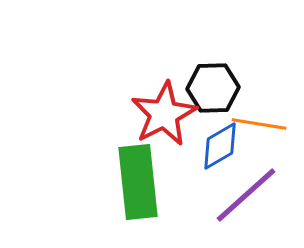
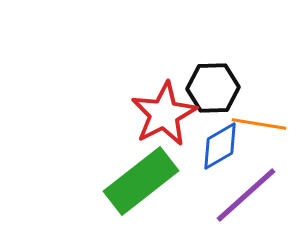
green rectangle: moved 3 px right, 1 px up; rotated 58 degrees clockwise
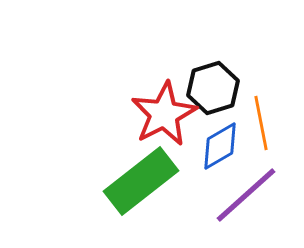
black hexagon: rotated 15 degrees counterclockwise
orange line: moved 2 px right, 1 px up; rotated 70 degrees clockwise
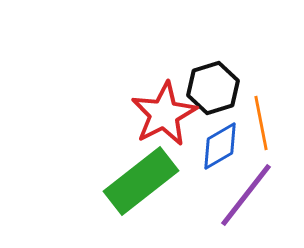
purple line: rotated 10 degrees counterclockwise
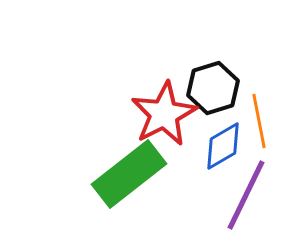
orange line: moved 2 px left, 2 px up
blue diamond: moved 3 px right
green rectangle: moved 12 px left, 7 px up
purple line: rotated 12 degrees counterclockwise
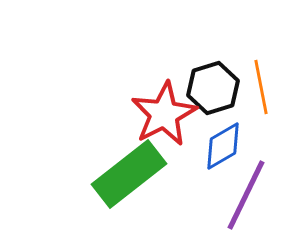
orange line: moved 2 px right, 34 px up
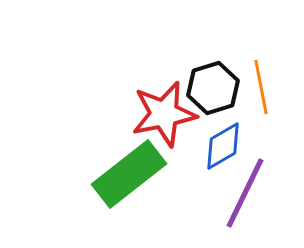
red star: rotated 16 degrees clockwise
purple line: moved 1 px left, 2 px up
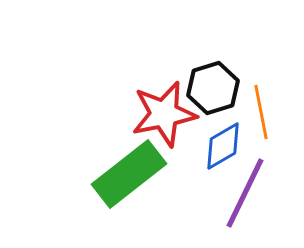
orange line: moved 25 px down
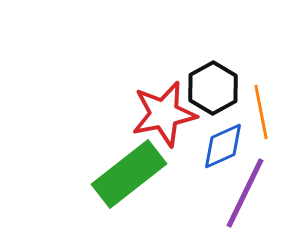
black hexagon: rotated 12 degrees counterclockwise
blue diamond: rotated 6 degrees clockwise
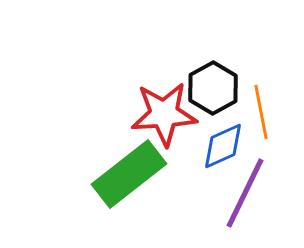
red star: rotated 8 degrees clockwise
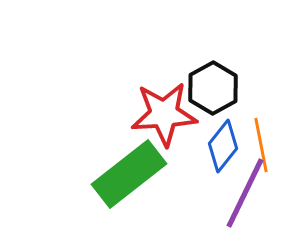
orange line: moved 33 px down
blue diamond: rotated 27 degrees counterclockwise
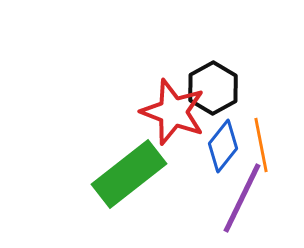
red star: moved 9 px right, 2 px up; rotated 24 degrees clockwise
purple line: moved 3 px left, 5 px down
